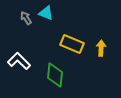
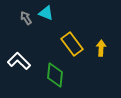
yellow rectangle: rotated 30 degrees clockwise
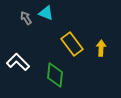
white L-shape: moved 1 px left, 1 px down
